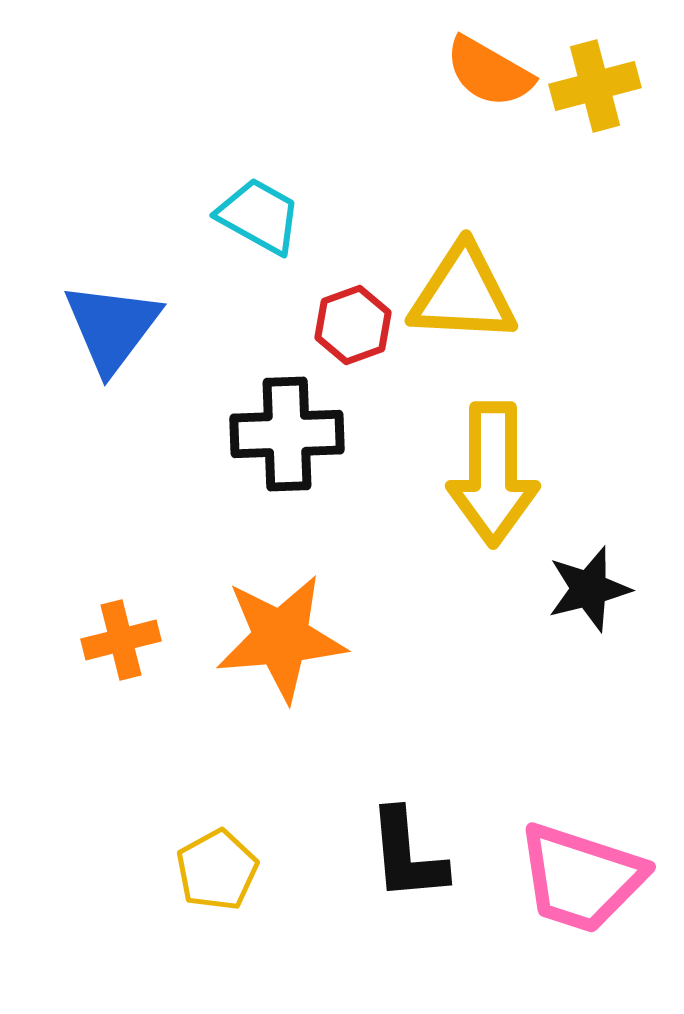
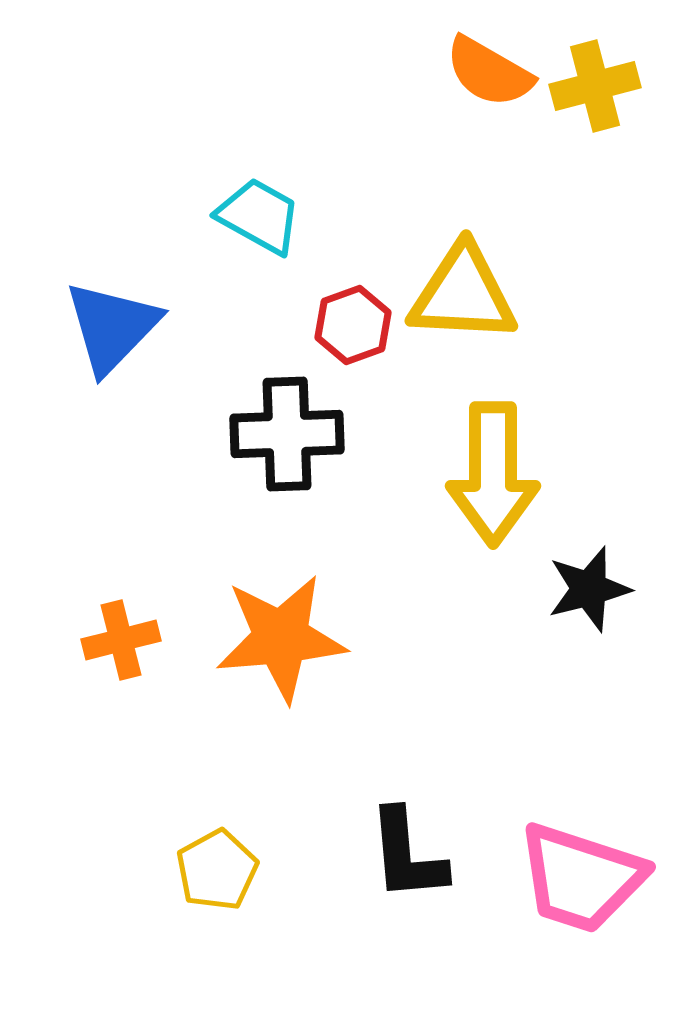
blue triangle: rotated 7 degrees clockwise
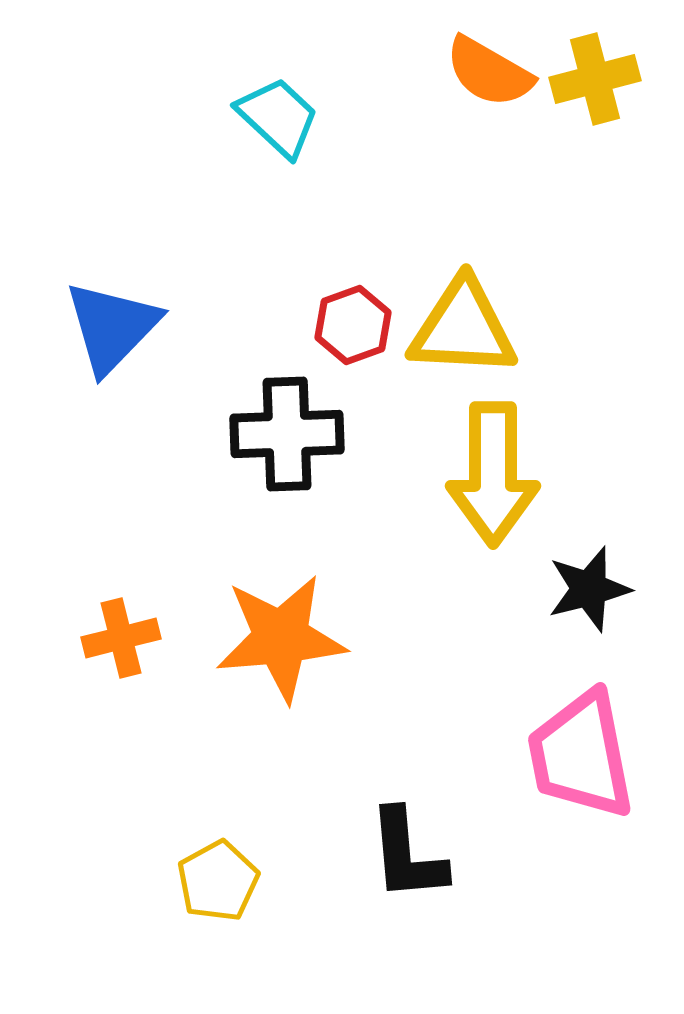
yellow cross: moved 7 px up
cyan trapezoid: moved 19 px right, 99 px up; rotated 14 degrees clockwise
yellow triangle: moved 34 px down
orange cross: moved 2 px up
yellow pentagon: moved 1 px right, 11 px down
pink trapezoid: moved 123 px up; rotated 61 degrees clockwise
